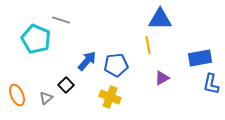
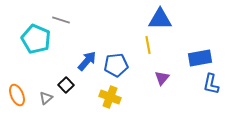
purple triangle: rotated 21 degrees counterclockwise
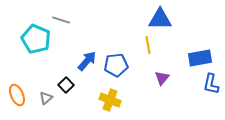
yellow cross: moved 3 px down
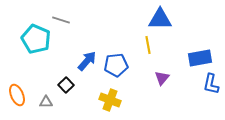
gray triangle: moved 4 px down; rotated 40 degrees clockwise
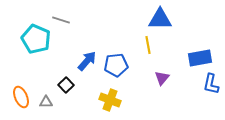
orange ellipse: moved 4 px right, 2 px down
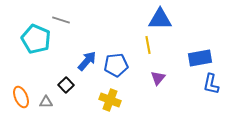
purple triangle: moved 4 px left
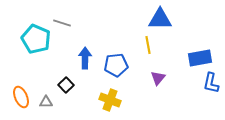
gray line: moved 1 px right, 3 px down
blue arrow: moved 2 px left, 3 px up; rotated 40 degrees counterclockwise
blue L-shape: moved 1 px up
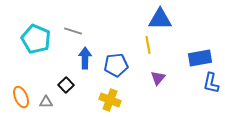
gray line: moved 11 px right, 8 px down
